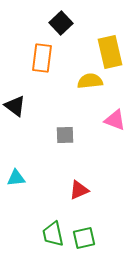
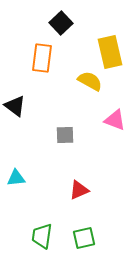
yellow semicircle: rotated 35 degrees clockwise
green trapezoid: moved 11 px left, 2 px down; rotated 20 degrees clockwise
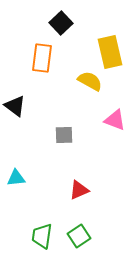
gray square: moved 1 px left
green square: moved 5 px left, 2 px up; rotated 20 degrees counterclockwise
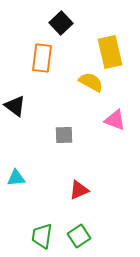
yellow semicircle: moved 1 px right, 1 px down
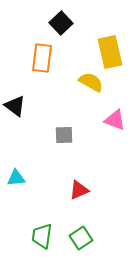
green square: moved 2 px right, 2 px down
